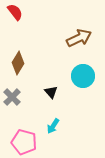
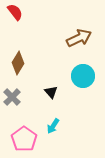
pink pentagon: moved 3 px up; rotated 20 degrees clockwise
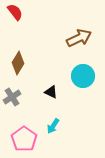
black triangle: rotated 24 degrees counterclockwise
gray cross: rotated 12 degrees clockwise
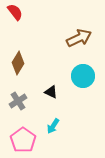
gray cross: moved 6 px right, 4 px down
pink pentagon: moved 1 px left, 1 px down
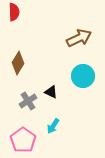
red semicircle: moved 1 px left; rotated 36 degrees clockwise
gray cross: moved 10 px right
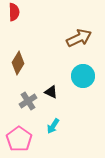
pink pentagon: moved 4 px left, 1 px up
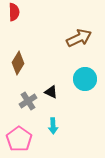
cyan circle: moved 2 px right, 3 px down
cyan arrow: rotated 35 degrees counterclockwise
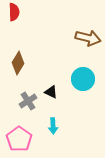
brown arrow: moved 9 px right; rotated 40 degrees clockwise
cyan circle: moved 2 px left
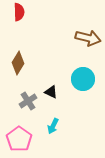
red semicircle: moved 5 px right
cyan arrow: rotated 28 degrees clockwise
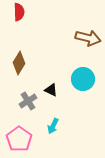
brown diamond: moved 1 px right
black triangle: moved 2 px up
